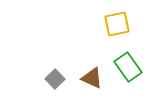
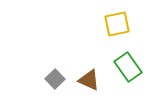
brown triangle: moved 3 px left, 2 px down
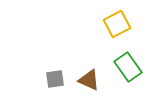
yellow square: rotated 16 degrees counterclockwise
gray square: rotated 36 degrees clockwise
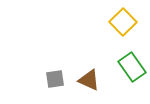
yellow square: moved 6 px right, 2 px up; rotated 16 degrees counterclockwise
green rectangle: moved 4 px right
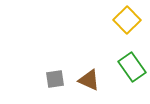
yellow square: moved 4 px right, 2 px up
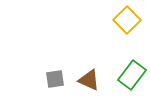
green rectangle: moved 8 px down; rotated 72 degrees clockwise
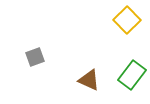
gray square: moved 20 px left, 22 px up; rotated 12 degrees counterclockwise
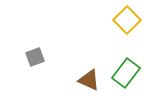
green rectangle: moved 6 px left, 2 px up
